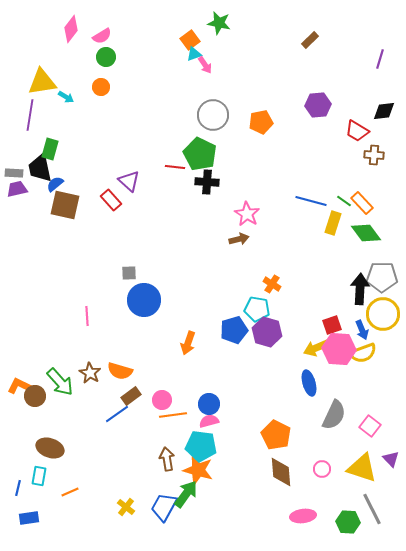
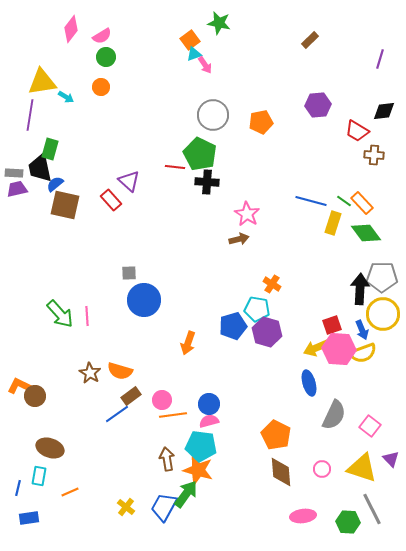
blue pentagon at (234, 330): moved 1 px left, 4 px up
green arrow at (60, 382): moved 68 px up
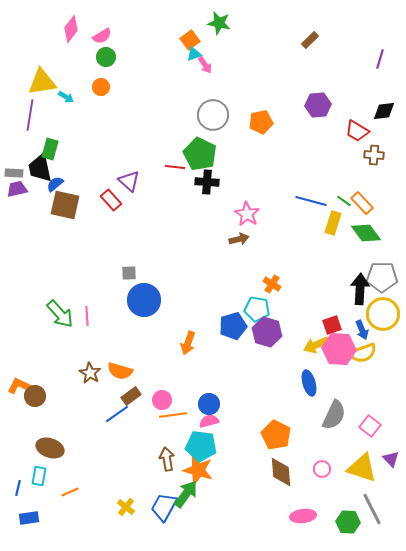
yellow arrow at (316, 348): moved 3 px up
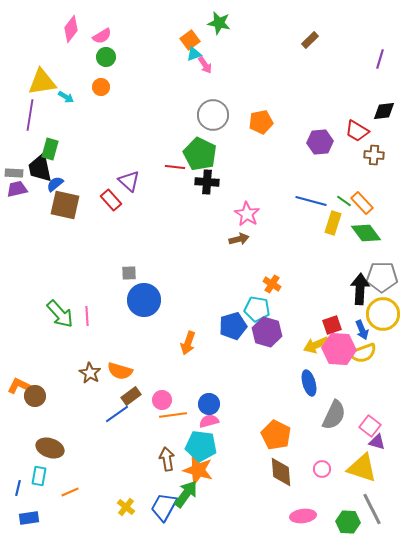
purple hexagon at (318, 105): moved 2 px right, 37 px down
purple triangle at (391, 459): moved 14 px left, 17 px up; rotated 30 degrees counterclockwise
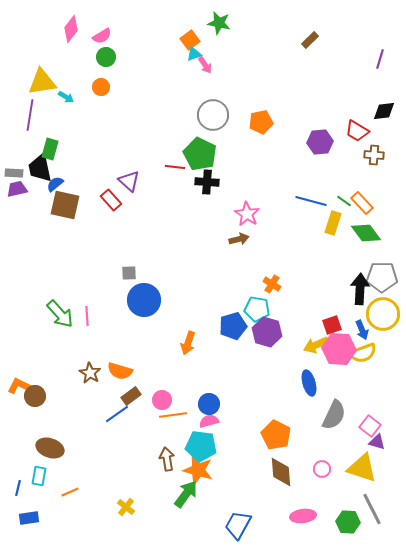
blue trapezoid at (164, 507): moved 74 px right, 18 px down
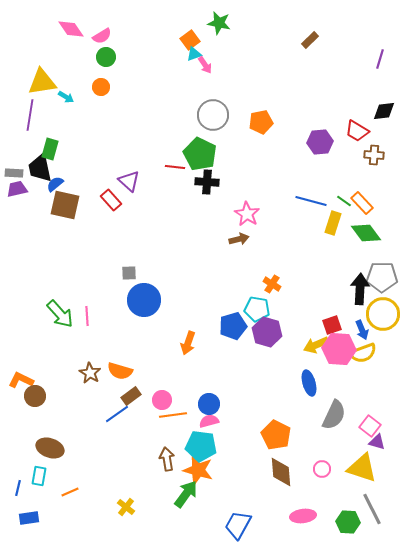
pink diamond at (71, 29): rotated 72 degrees counterclockwise
orange L-shape at (20, 386): moved 1 px right, 6 px up
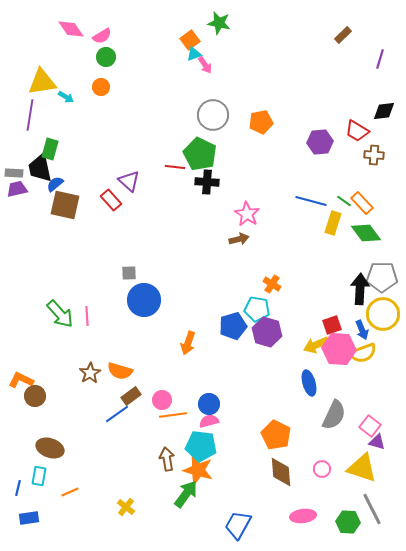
brown rectangle at (310, 40): moved 33 px right, 5 px up
brown star at (90, 373): rotated 10 degrees clockwise
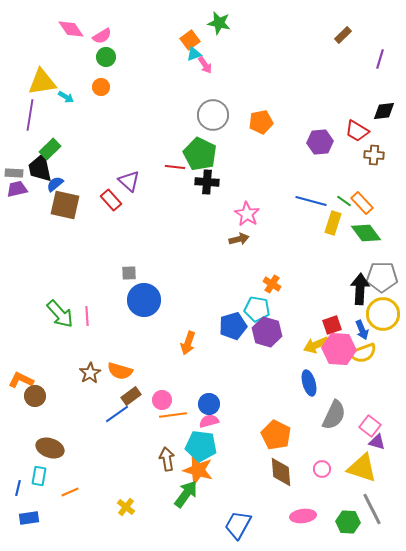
green rectangle at (50, 149): rotated 30 degrees clockwise
